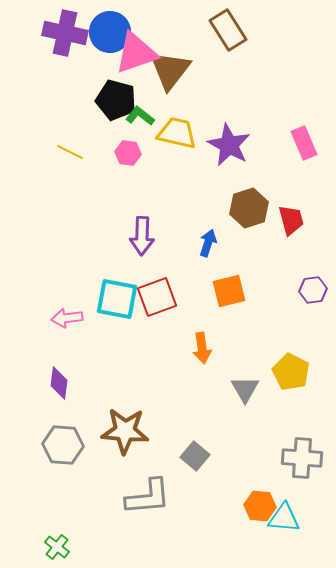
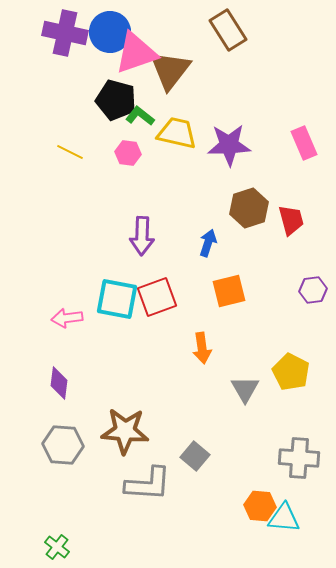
purple star: rotated 30 degrees counterclockwise
gray cross: moved 3 px left
gray L-shape: moved 13 px up; rotated 9 degrees clockwise
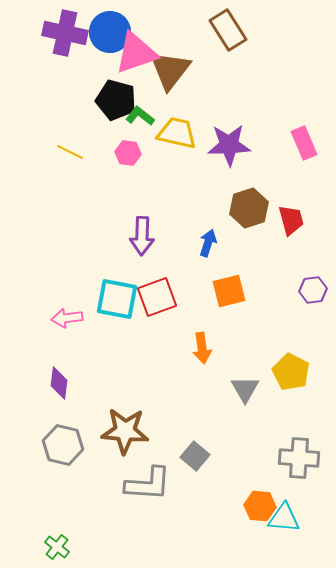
gray hexagon: rotated 9 degrees clockwise
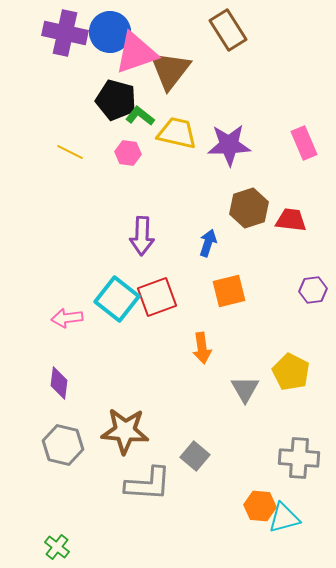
red trapezoid: rotated 68 degrees counterclockwise
cyan square: rotated 27 degrees clockwise
cyan triangle: rotated 20 degrees counterclockwise
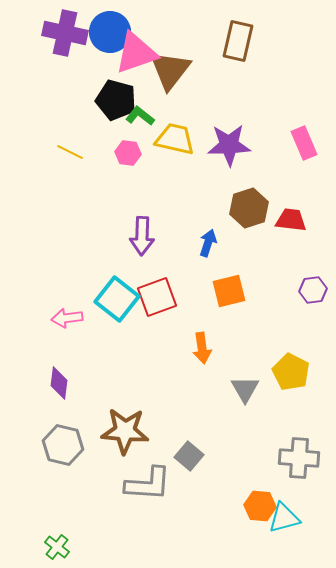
brown rectangle: moved 10 px right, 11 px down; rotated 45 degrees clockwise
yellow trapezoid: moved 2 px left, 6 px down
gray square: moved 6 px left
